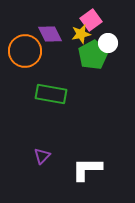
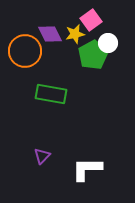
yellow star: moved 6 px left
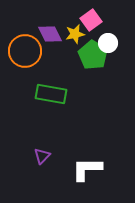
green pentagon: rotated 12 degrees counterclockwise
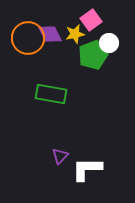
white circle: moved 1 px right
orange circle: moved 3 px right, 13 px up
green pentagon: rotated 20 degrees clockwise
purple triangle: moved 18 px right
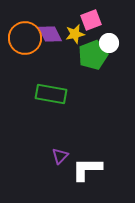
pink square: rotated 15 degrees clockwise
orange circle: moved 3 px left
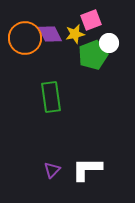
green rectangle: moved 3 px down; rotated 72 degrees clockwise
purple triangle: moved 8 px left, 14 px down
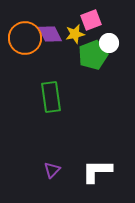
white L-shape: moved 10 px right, 2 px down
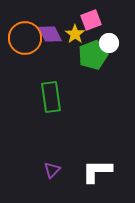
yellow star: rotated 24 degrees counterclockwise
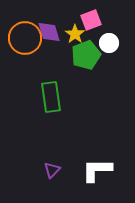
purple diamond: moved 1 px left, 2 px up; rotated 10 degrees clockwise
green pentagon: moved 7 px left
white L-shape: moved 1 px up
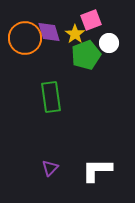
purple triangle: moved 2 px left, 2 px up
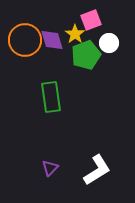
purple diamond: moved 3 px right, 8 px down
orange circle: moved 2 px down
white L-shape: rotated 148 degrees clockwise
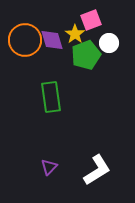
purple triangle: moved 1 px left, 1 px up
